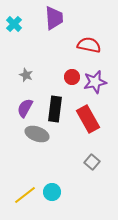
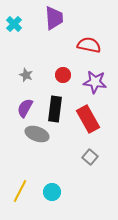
red circle: moved 9 px left, 2 px up
purple star: rotated 20 degrees clockwise
gray square: moved 2 px left, 5 px up
yellow line: moved 5 px left, 4 px up; rotated 25 degrees counterclockwise
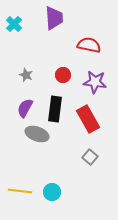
yellow line: rotated 70 degrees clockwise
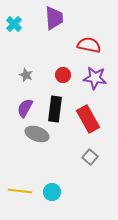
purple star: moved 4 px up
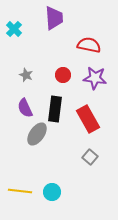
cyan cross: moved 5 px down
purple semicircle: rotated 54 degrees counterclockwise
gray ellipse: rotated 75 degrees counterclockwise
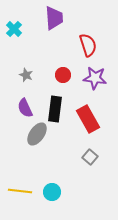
red semicircle: moved 1 px left; rotated 60 degrees clockwise
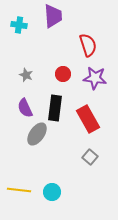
purple trapezoid: moved 1 px left, 2 px up
cyan cross: moved 5 px right, 4 px up; rotated 35 degrees counterclockwise
red circle: moved 1 px up
black rectangle: moved 1 px up
yellow line: moved 1 px left, 1 px up
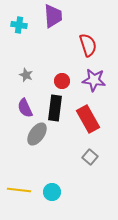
red circle: moved 1 px left, 7 px down
purple star: moved 1 px left, 2 px down
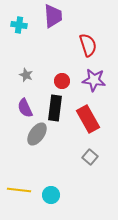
cyan circle: moved 1 px left, 3 px down
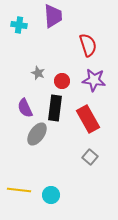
gray star: moved 12 px right, 2 px up
